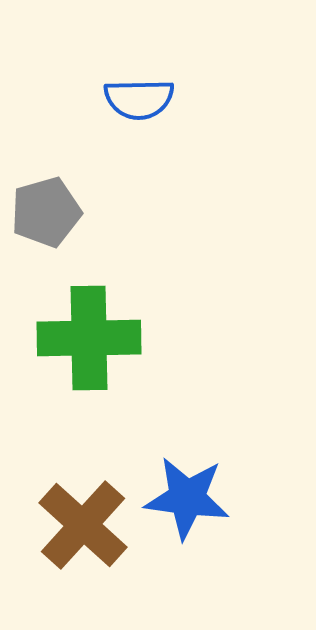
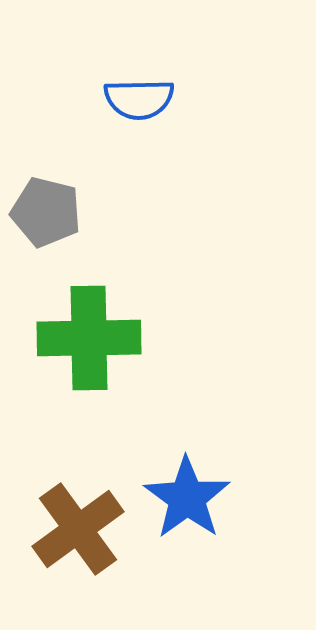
gray pentagon: rotated 30 degrees clockwise
blue star: rotated 28 degrees clockwise
brown cross: moved 5 px left, 4 px down; rotated 12 degrees clockwise
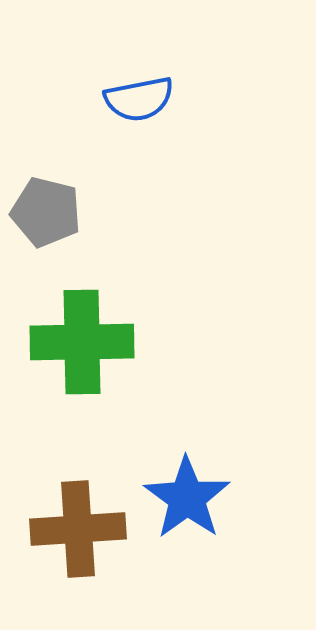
blue semicircle: rotated 10 degrees counterclockwise
green cross: moved 7 px left, 4 px down
brown cross: rotated 32 degrees clockwise
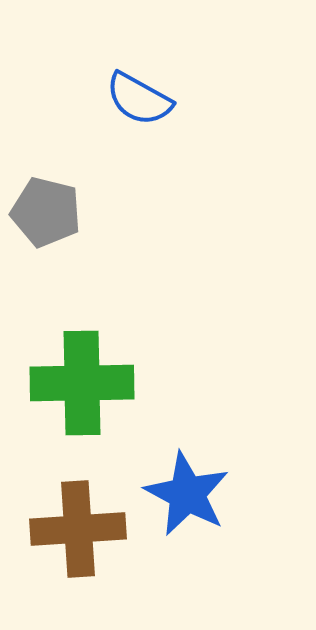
blue semicircle: rotated 40 degrees clockwise
green cross: moved 41 px down
blue star: moved 4 px up; rotated 8 degrees counterclockwise
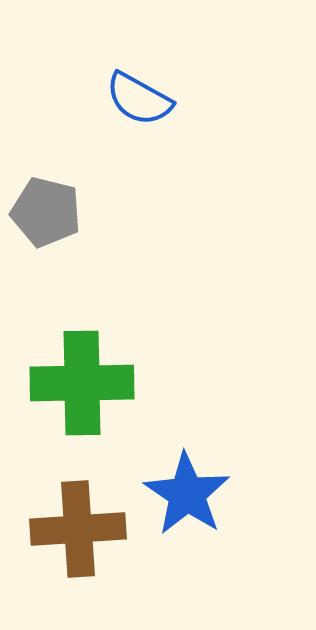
blue star: rotated 6 degrees clockwise
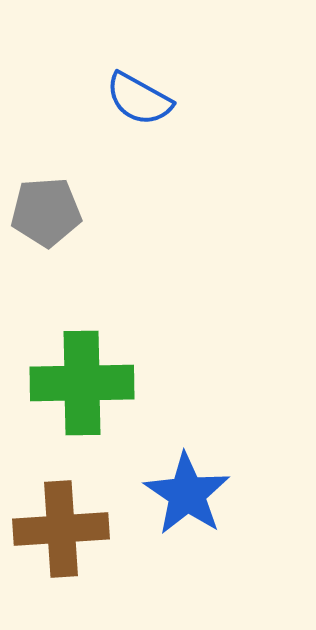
gray pentagon: rotated 18 degrees counterclockwise
brown cross: moved 17 px left
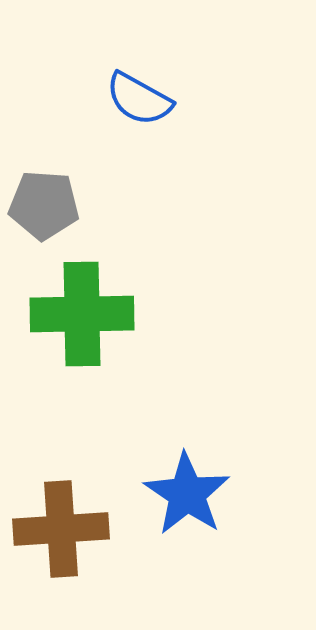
gray pentagon: moved 2 px left, 7 px up; rotated 8 degrees clockwise
green cross: moved 69 px up
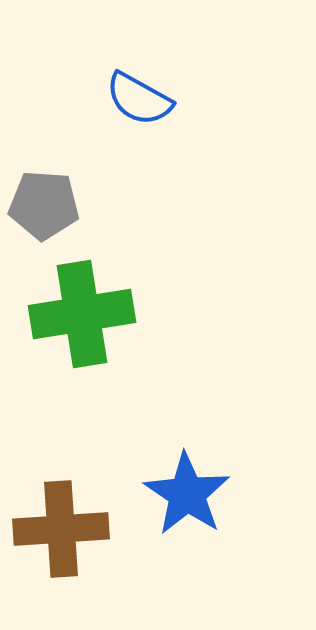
green cross: rotated 8 degrees counterclockwise
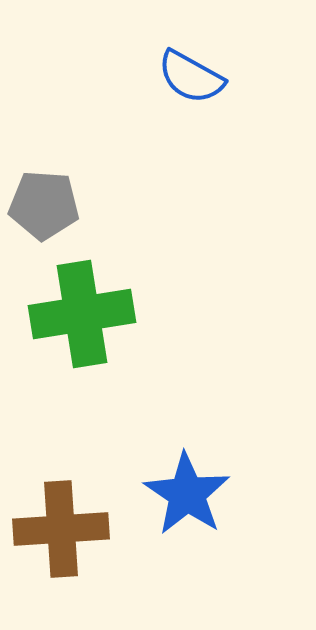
blue semicircle: moved 52 px right, 22 px up
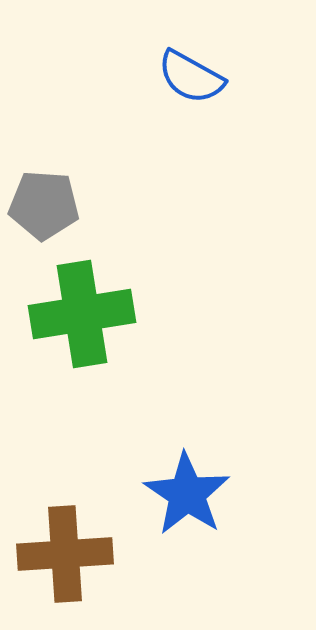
brown cross: moved 4 px right, 25 px down
